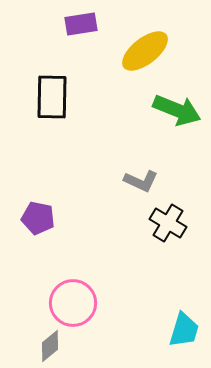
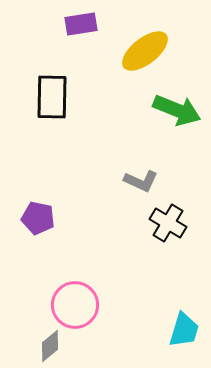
pink circle: moved 2 px right, 2 px down
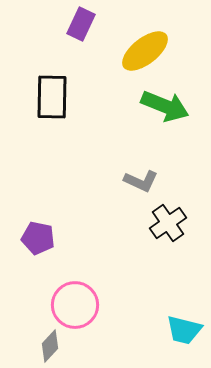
purple rectangle: rotated 56 degrees counterclockwise
green arrow: moved 12 px left, 4 px up
purple pentagon: moved 20 px down
black cross: rotated 24 degrees clockwise
cyan trapezoid: rotated 87 degrees clockwise
gray diamond: rotated 8 degrees counterclockwise
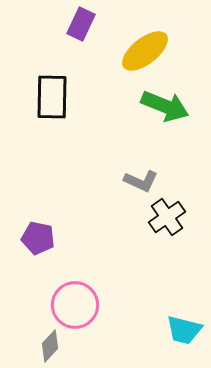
black cross: moved 1 px left, 6 px up
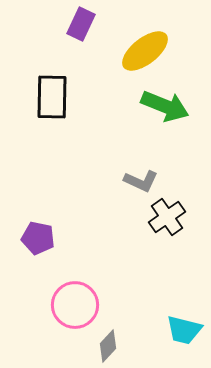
gray diamond: moved 58 px right
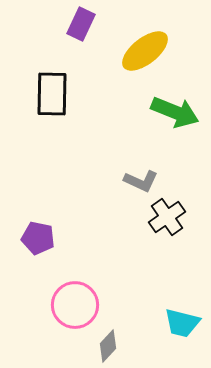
black rectangle: moved 3 px up
green arrow: moved 10 px right, 6 px down
cyan trapezoid: moved 2 px left, 7 px up
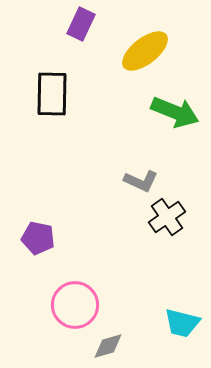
gray diamond: rotated 32 degrees clockwise
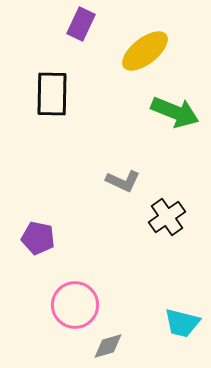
gray L-shape: moved 18 px left
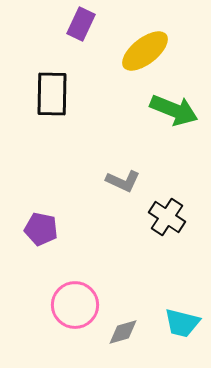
green arrow: moved 1 px left, 2 px up
black cross: rotated 21 degrees counterclockwise
purple pentagon: moved 3 px right, 9 px up
gray diamond: moved 15 px right, 14 px up
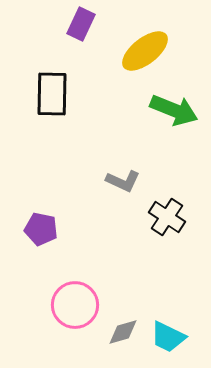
cyan trapezoid: moved 14 px left, 14 px down; rotated 12 degrees clockwise
